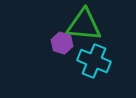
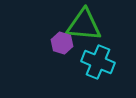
cyan cross: moved 4 px right, 1 px down
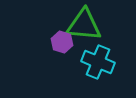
purple hexagon: moved 1 px up
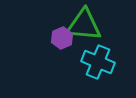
purple hexagon: moved 4 px up; rotated 20 degrees clockwise
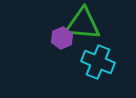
green triangle: moved 1 px left, 1 px up
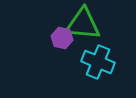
purple hexagon: rotated 25 degrees counterclockwise
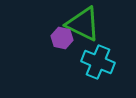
green triangle: rotated 21 degrees clockwise
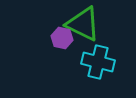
cyan cross: rotated 8 degrees counterclockwise
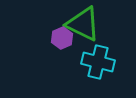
purple hexagon: rotated 25 degrees clockwise
